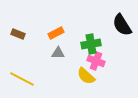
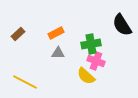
brown rectangle: rotated 64 degrees counterclockwise
yellow line: moved 3 px right, 3 px down
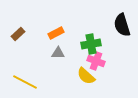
black semicircle: rotated 15 degrees clockwise
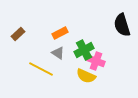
orange rectangle: moved 4 px right
green cross: moved 7 px left, 6 px down; rotated 18 degrees counterclockwise
gray triangle: rotated 32 degrees clockwise
yellow semicircle: rotated 18 degrees counterclockwise
yellow line: moved 16 px right, 13 px up
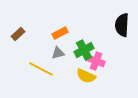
black semicircle: rotated 20 degrees clockwise
gray triangle: rotated 48 degrees counterclockwise
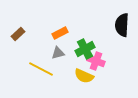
green cross: moved 1 px right, 1 px up
yellow semicircle: moved 2 px left
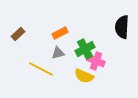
black semicircle: moved 2 px down
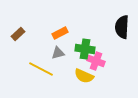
green cross: rotated 36 degrees clockwise
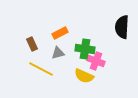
brown rectangle: moved 14 px right, 10 px down; rotated 72 degrees counterclockwise
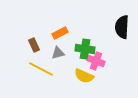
brown rectangle: moved 2 px right, 1 px down
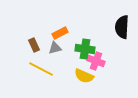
gray triangle: moved 3 px left, 5 px up
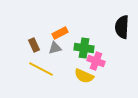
green cross: moved 1 px left, 1 px up
